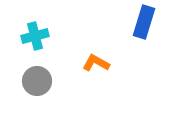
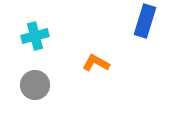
blue rectangle: moved 1 px right, 1 px up
gray circle: moved 2 px left, 4 px down
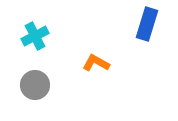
blue rectangle: moved 2 px right, 3 px down
cyan cross: rotated 12 degrees counterclockwise
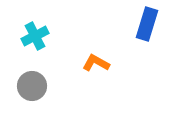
gray circle: moved 3 px left, 1 px down
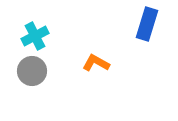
gray circle: moved 15 px up
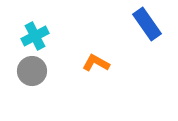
blue rectangle: rotated 52 degrees counterclockwise
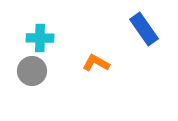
blue rectangle: moved 3 px left, 5 px down
cyan cross: moved 5 px right, 2 px down; rotated 28 degrees clockwise
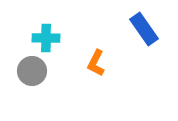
cyan cross: moved 6 px right
orange L-shape: rotated 92 degrees counterclockwise
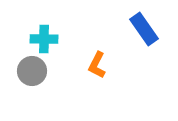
cyan cross: moved 2 px left, 1 px down
orange L-shape: moved 1 px right, 2 px down
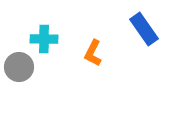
orange L-shape: moved 4 px left, 12 px up
gray circle: moved 13 px left, 4 px up
